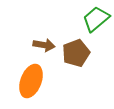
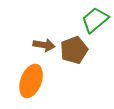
green trapezoid: moved 1 px left, 1 px down
brown pentagon: moved 2 px left, 3 px up
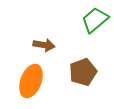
brown pentagon: moved 9 px right, 22 px down
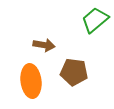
brown pentagon: moved 9 px left; rotated 28 degrees clockwise
orange ellipse: rotated 28 degrees counterclockwise
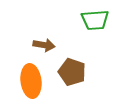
green trapezoid: rotated 144 degrees counterclockwise
brown pentagon: moved 2 px left; rotated 12 degrees clockwise
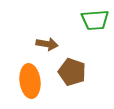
brown arrow: moved 3 px right, 1 px up
orange ellipse: moved 1 px left
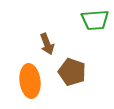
brown arrow: rotated 60 degrees clockwise
